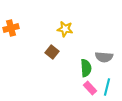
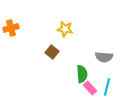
green semicircle: moved 4 px left, 6 px down
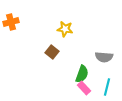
orange cross: moved 6 px up
green semicircle: rotated 24 degrees clockwise
pink rectangle: moved 6 px left
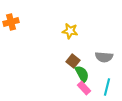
yellow star: moved 5 px right, 2 px down
brown square: moved 21 px right, 9 px down
green semicircle: rotated 48 degrees counterclockwise
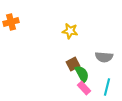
brown square: moved 3 px down; rotated 24 degrees clockwise
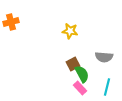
pink rectangle: moved 4 px left
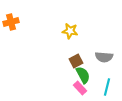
brown square: moved 3 px right, 3 px up
green semicircle: moved 1 px right, 1 px down
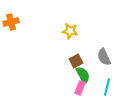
gray semicircle: rotated 60 degrees clockwise
pink rectangle: rotated 64 degrees clockwise
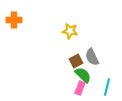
orange cross: moved 3 px right, 2 px up; rotated 14 degrees clockwise
gray semicircle: moved 12 px left
green semicircle: rotated 18 degrees counterclockwise
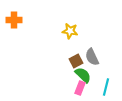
cyan line: moved 1 px left
